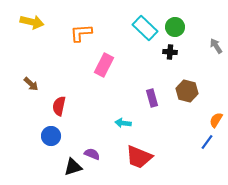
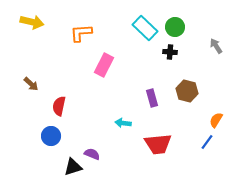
red trapezoid: moved 19 px right, 13 px up; rotated 28 degrees counterclockwise
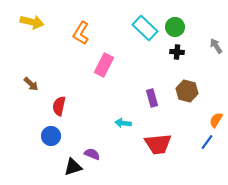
orange L-shape: rotated 55 degrees counterclockwise
black cross: moved 7 px right
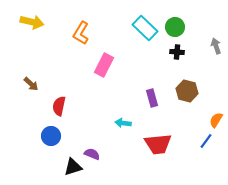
gray arrow: rotated 14 degrees clockwise
blue line: moved 1 px left, 1 px up
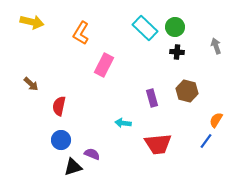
blue circle: moved 10 px right, 4 px down
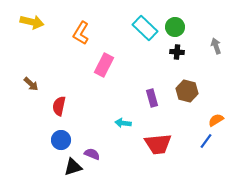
orange semicircle: rotated 28 degrees clockwise
